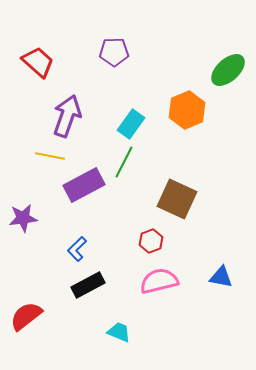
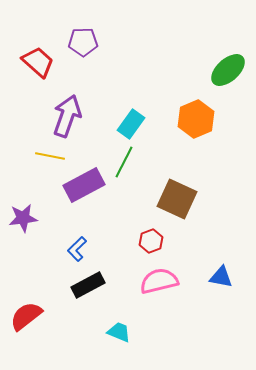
purple pentagon: moved 31 px left, 10 px up
orange hexagon: moved 9 px right, 9 px down
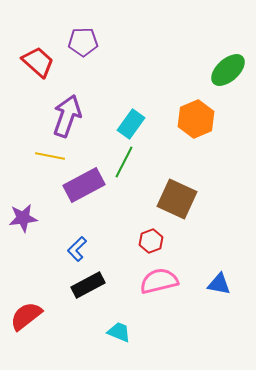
blue triangle: moved 2 px left, 7 px down
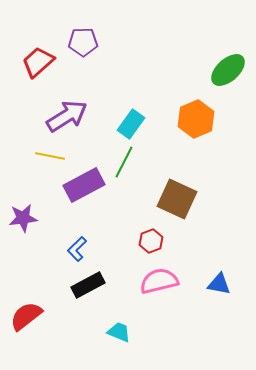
red trapezoid: rotated 84 degrees counterclockwise
purple arrow: rotated 39 degrees clockwise
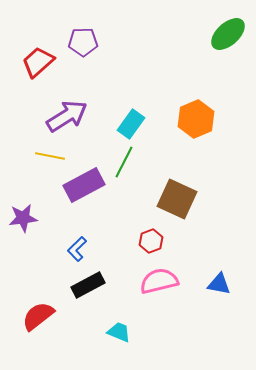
green ellipse: moved 36 px up
red semicircle: moved 12 px right
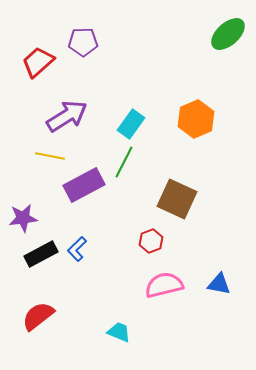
pink semicircle: moved 5 px right, 4 px down
black rectangle: moved 47 px left, 31 px up
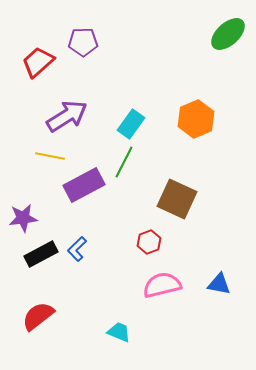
red hexagon: moved 2 px left, 1 px down
pink semicircle: moved 2 px left
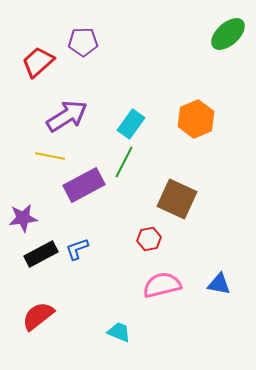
red hexagon: moved 3 px up; rotated 10 degrees clockwise
blue L-shape: rotated 25 degrees clockwise
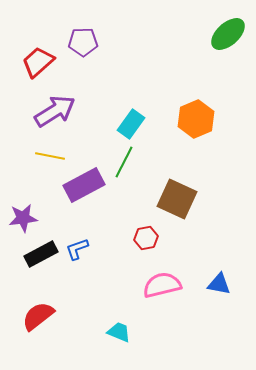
purple arrow: moved 12 px left, 5 px up
red hexagon: moved 3 px left, 1 px up
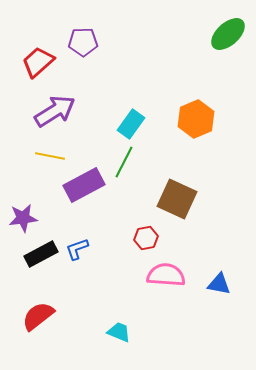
pink semicircle: moved 4 px right, 10 px up; rotated 18 degrees clockwise
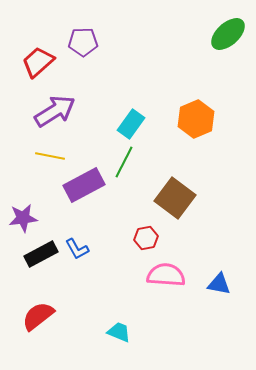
brown square: moved 2 px left, 1 px up; rotated 12 degrees clockwise
blue L-shape: rotated 100 degrees counterclockwise
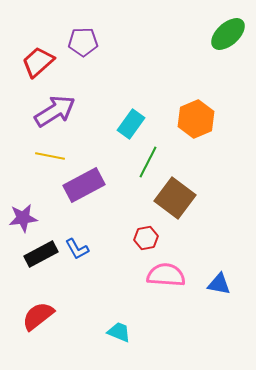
green line: moved 24 px right
